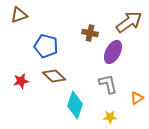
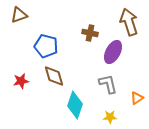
brown arrow: rotated 72 degrees counterclockwise
brown diamond: rotated 30 degrees clockwise
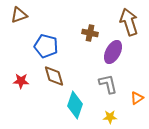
red star: rotated 14 degrees clockwise
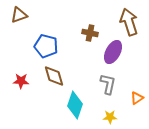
gray L-shape: rotated 25 degrees clockwise
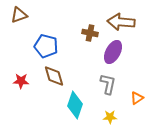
brown arrow: moved 8 px left; rotated 68 degrees counterclockwise
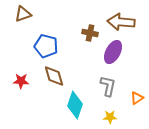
brown triangle: moved 4 px right, 1 px up
gray L-shape: moved 2 px down
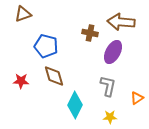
cyan diamond: rotated 8 degrees clockwise
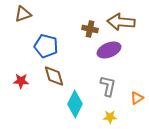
brown cross: moved 4 px up
purple ellipse: moved 4 px left, 2 px up; rotated 40 degrees clockwise
cyan diamond: moved 1 px up
